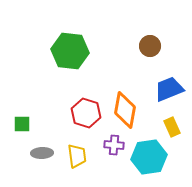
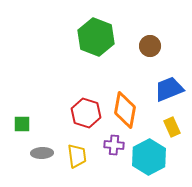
green hexagon: moved 26 px right, 14 px up; rotated 15 degrees clockwise
cyan hexagon: rotated 20 degrees counterclockwise
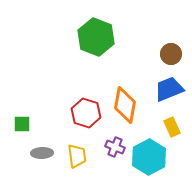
brown circle: moved 21 px right, 8 px down
orange diamond: moved 5 px up
purple cross: moved 1 px right, 2 px down; rotated 18 degrees clockwise
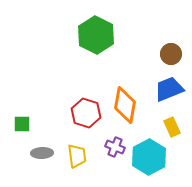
green hexagon: moved 2 px up; rotated 6 degrees clockwise
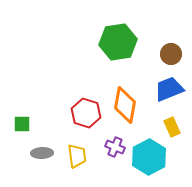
green hexagon: moved 22 px right, 7 px down; rotated 24 degrees clockwise
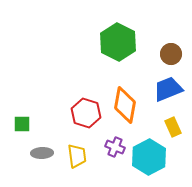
green hexagon: rotated 24 degrees counterclockwise
blue trapezoid: moved 1 px left
yellow rectangle: moved 1 px right
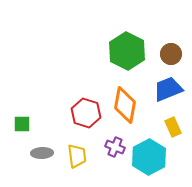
green hexagon: moved 9 px right, 9 px down
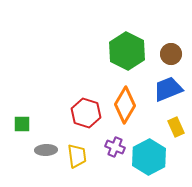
orange diamond: rotated 21 degrees clockwise
yellow rectangle: moved 3 px right
gray ellipse: moved 4 px right, 3 px up
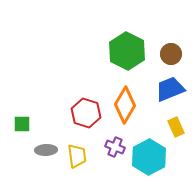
blue trapezoid: moved 2 px right
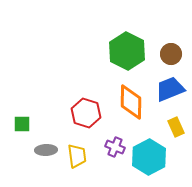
orange diamond: moved 6 px right, 3 px up; rotated 30 degrees counterclockwise
